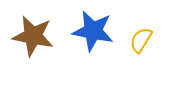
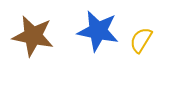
blue star: moved 5 px right
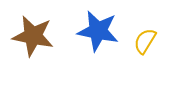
yellow semicircle: moved 4 px right, 1 px down
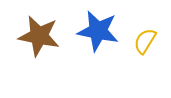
brown star: moved 6 px right
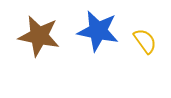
yellow semicircle: rotated 112 degrees clockwise
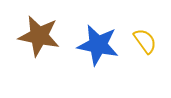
blue star: moved 14 px down
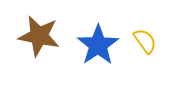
blue star: rotated 27 degrees clockwise
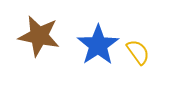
yellow semicircle: moved 7 px left, 11 px down
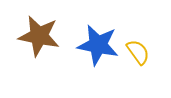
blue star: rotated 27 degrees counterclockwise
